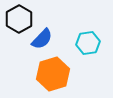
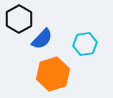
cyan hexagon: moved 3 px left, 1 px down
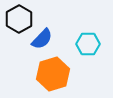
cyan hexagon: moved 3 px right; rotated 10 degrees clockwise
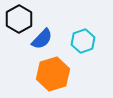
cyan hexagon: moved 5 px left, 3 px up; rotated 20 degrees counterclockwise
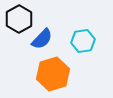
cyan hexagon: rotated 10 degrees clockwise
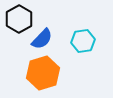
orange hexagon: moved 10 px left, 1 px up
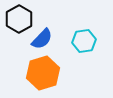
cyan hexagon: moved 1 px right
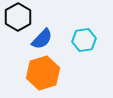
black hexagon: moved 1 px left, 2 px up
cyan hexagon: moved 1 px up
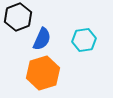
black hexagon: rotated 8 degrees clockwise
blue semicircle: rotated 20 degrees counterclockwise
